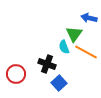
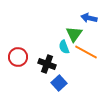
red circle: moved 2 px right, 17 px up
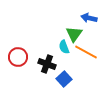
blue square: moved 5 px right, 4 px up
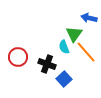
orange line: rotated 20 degrees clockwise
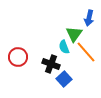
blue arrow: rotated 91 degrees counterclockwise
black cross: moved 4 px right
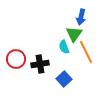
blue arrow: moved 8 px left, 1 px up
orange line: rotated 15 degrees clockwise
red circle: moved 2 px left, 2 px down
black cross: moved 11 px left; rotated 30 degrees counterclockwise
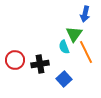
blue arrow: moved 4 px right, 3 px up
red circle: moved 1 px left, 1 px down
